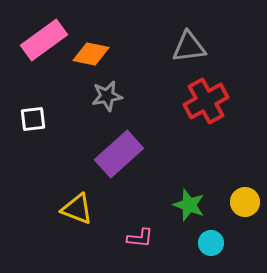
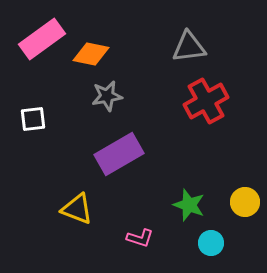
pink rectangle: moved 2 px left, 1 px up
purple rectangle: rotated 12 degrees clockwise
pink L-shape: rotated 12 degrees clockwise
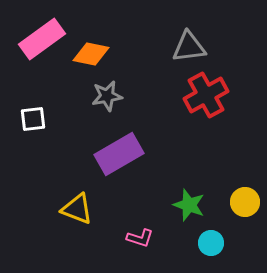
red cross: moved 6 px up
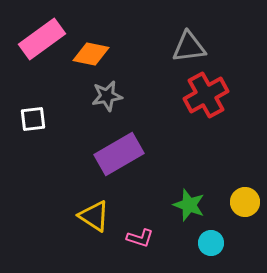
yellow triangle: moved 17 px right, 7 px down; rotated 12 degrees clockwise
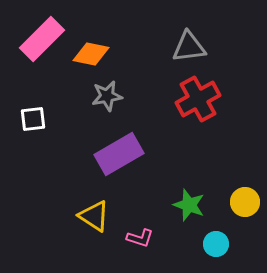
pink rectangle: rotated 9 degrees counterclockwise
red cross: moved 8 px left, 4 px down
cyan circle: moved 5 px right, 1 px down
